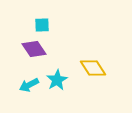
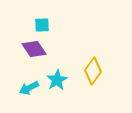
yellow diamond: moved 3 px down; rotated 68 degrees clockwise
cyan arrow: moved 3 px down
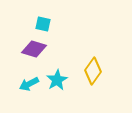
cyan square: moved 1 px right, 1 px up; rotated 14 degrees clockwise
purple diamond: rotated 40 degrees counterclockwise
cyan arrow: moved 4 px up
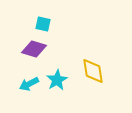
yellow diamond: rotated 44 degrees counterclockwise
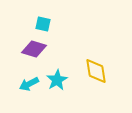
yellow diamond: moved 3 px right
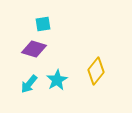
cyan square: rotated 21 degrees counterclockwise
yellow diamond: rotated 48 degrees clockwise
cyan arrow: rotated 24 degrees counterclockwise
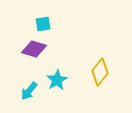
yellow diamond: moved 4 px right, 1 px down
cyan arrow: moved 7 px down
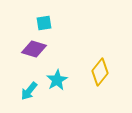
cyan square: moved 1 px right, 1 px up
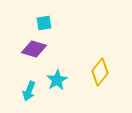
cyan arrow: rotated 18 degrees counterclockwise
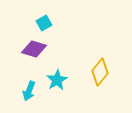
cyan square: rotated 21 degrees counterclockwise
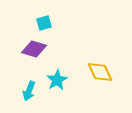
cyan square: rotated 14 degrees clockwise
yellow diamond: rotated 64 degrees counterclockwise
